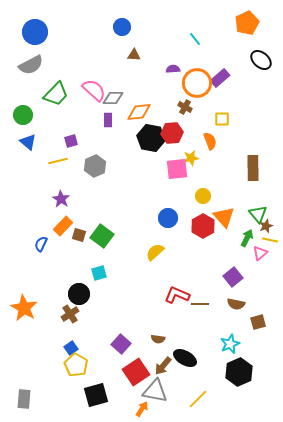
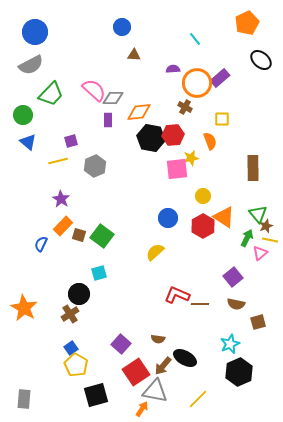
green trapezoid at (56, 94): moved 5 px left
red hexagon at (172, 133): moved 1 px right, 2 px down
orange triangle at (224, 217): rotated 15 degrees counterclockwise
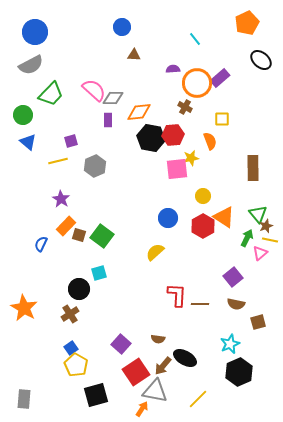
orange rectangle at (63, 226): moved 3 px right
black circle at (79, 294): moved 5 px up
red L-shape at (177, 295): rotated 70 degrees clockwise
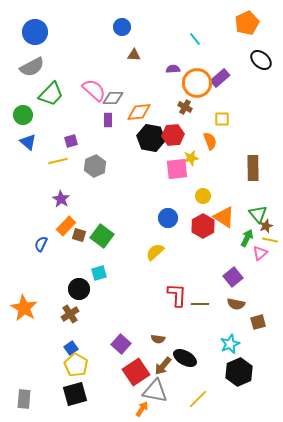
gray semicircle at (31, 65): moved 1 px right, 2 px down
black square at (96, 395): moved 21 px left, 1 px up
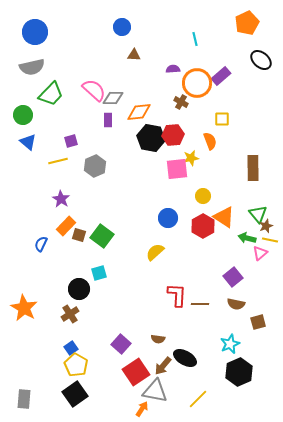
cyan line at (195, 39): rotated 24 degrees clockwise
gray semicircle at (32, 67): rotated 15 degrees clockwise
purple rectangle at (220, 78): moved 1 px right, 2 px up
brown cross at (185, 107): moved 4 px left, 5 px up
green arrow at (247, 238): rotated 102 degrees counterclockwise
black square at (75, 394): rotated 20 degrees counterclockwise
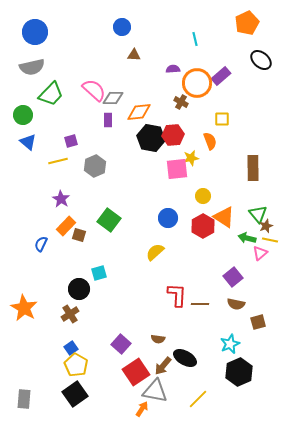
green square at (102, 236): moved 7 px right, 16 px up
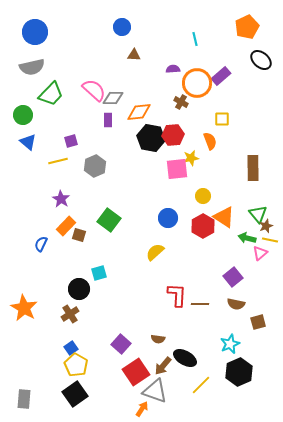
orange pentagon at (247, 23): moved 4 px down
gray triangle at (155, 391): rotated 8 degrees clockwise
yellow line at (198, 399): moved 3 px right, 14 px up
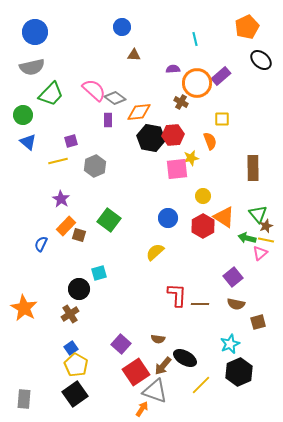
gray diamond at (113, 98): moved 2 px right; rotated 35 degrees clockwise
yellow line at (270, 240): moved 4 px left
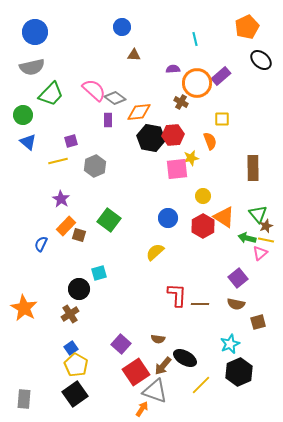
purple square at (233, 277): moved 5 px right, 1 px down
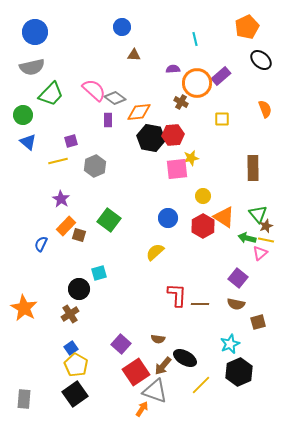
orange semicircle at (210, 141): moved 55 px right, 32 px up
purple square at (238, 278): rotated 12 degrees counterclockwise
